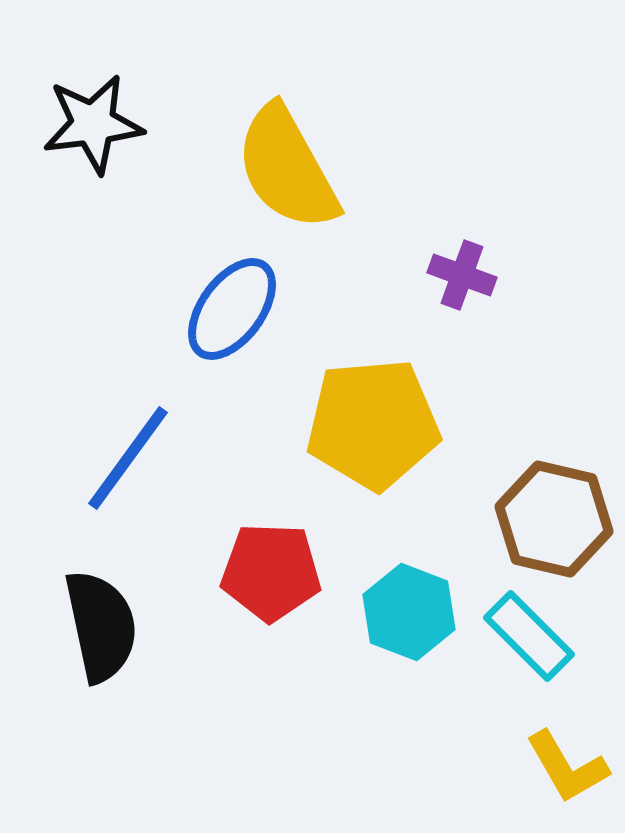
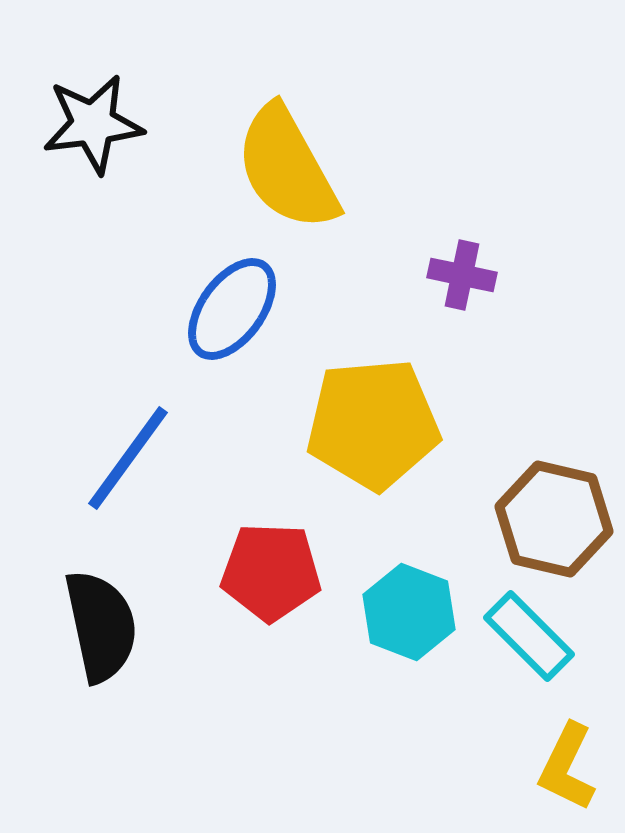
purple cross: rotated 8 degrees counterclockwise
yellow L-shape: rotated 56 degrees clockwise
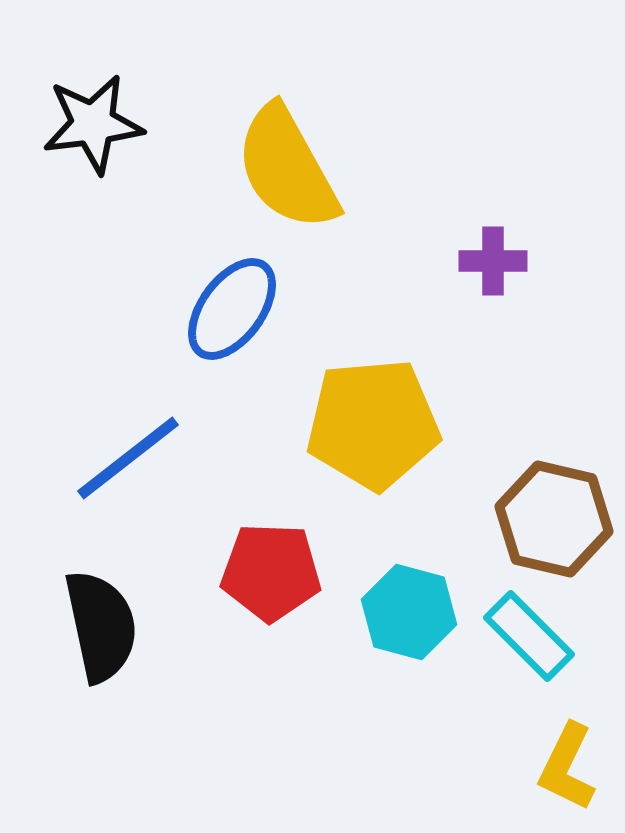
purple cross: moved 31 px right, 14 px up; rotated 12 degrees counterclockwise
blue line: rotated 16 degrees clockwise
cyan hexagon: rotated 6 degrees counterclockwise
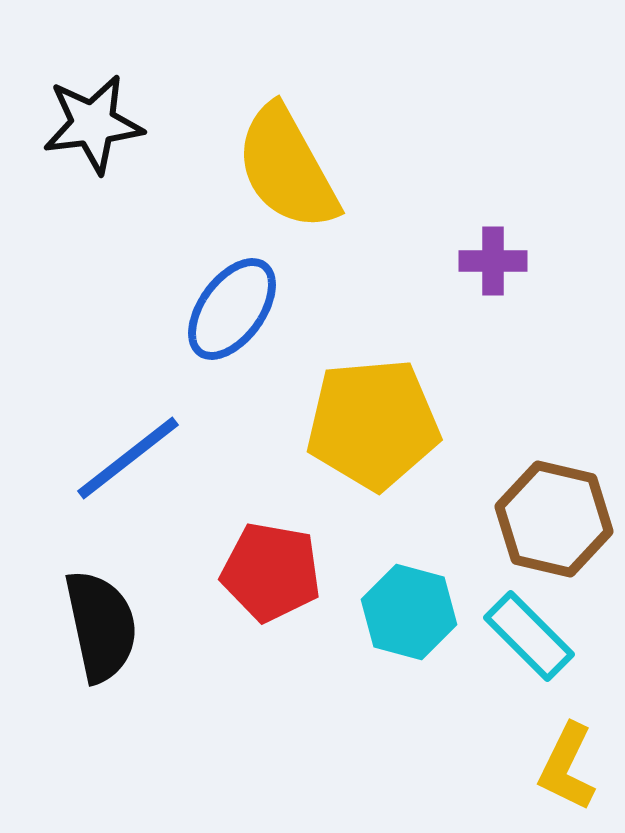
red pentagon: rotated 8 degrees clockwise
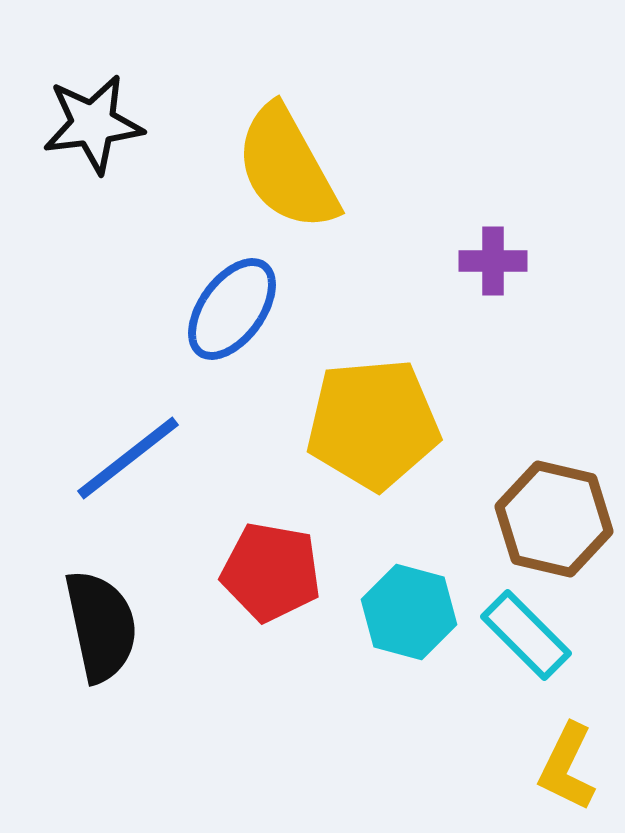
cyan rectangle: moved 3 px left, 1 px up
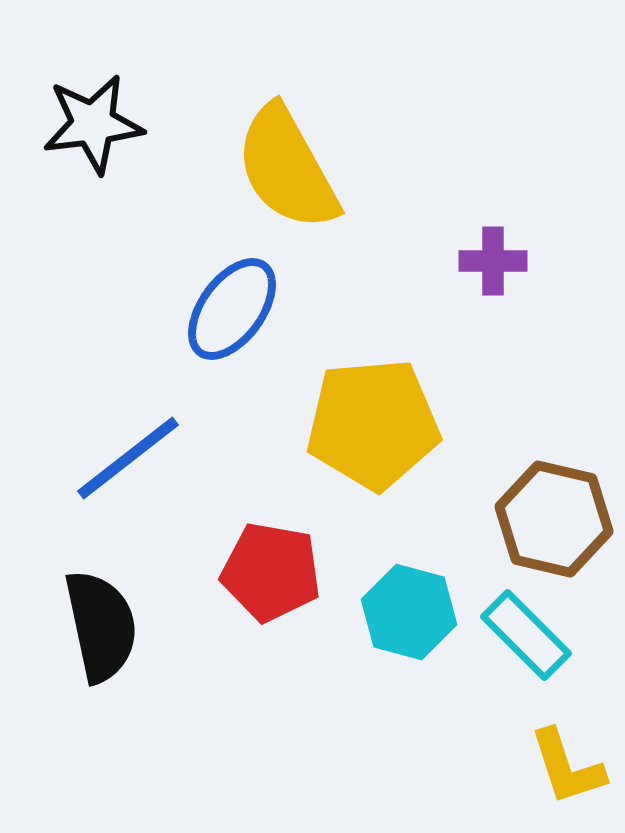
yellow L-shape: rotated 44 degrees counterclockwise
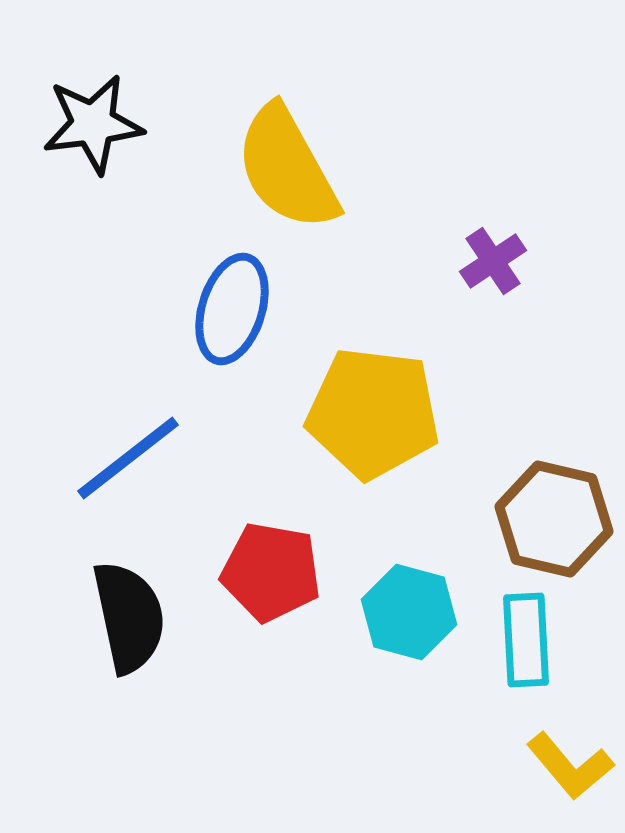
purple cross: rotated 34 degrees counterclockwise
blue ellipse: rotated 19 degrees counterclockwise
yellow pentagon: moved 11 px up; rotated 12 degrees clockwise
black semicircle: moved 28 px right, 9 px up
cyan rectangle: moved 5 px down; rotated 42 degrees clockwise
yellow L-shape: moved 3 px right, 1 px up; rotated 22 degrees counterclockwise
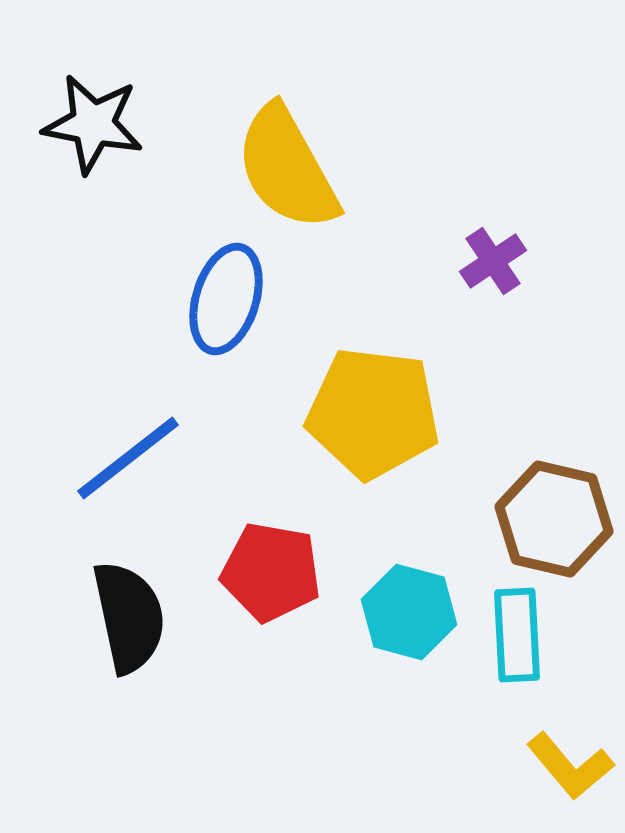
black star: rotated 18 degrees clockwise
blue ellipse: moved 6 px left, 10 px up
cyan rectangle: moved 9 px left, 5 px up
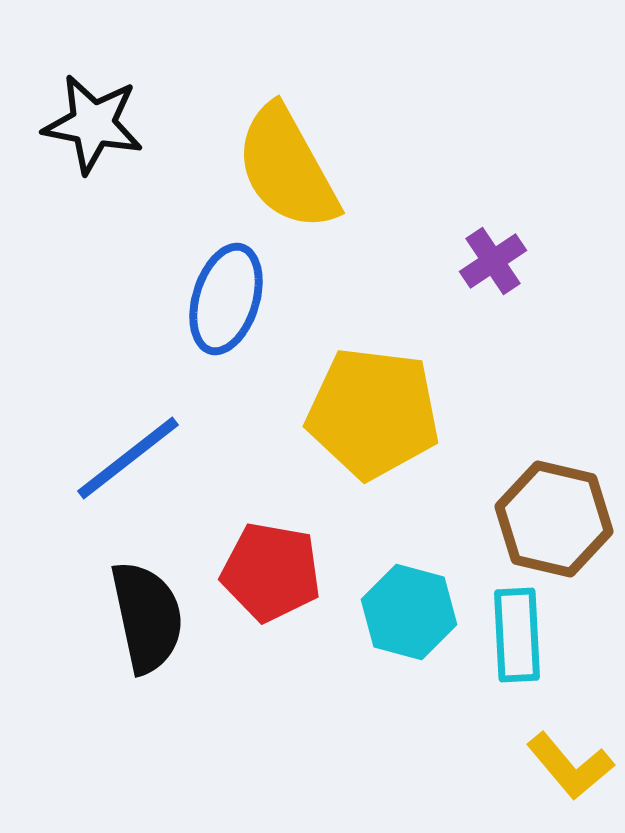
black semicircle: moved 18 px right
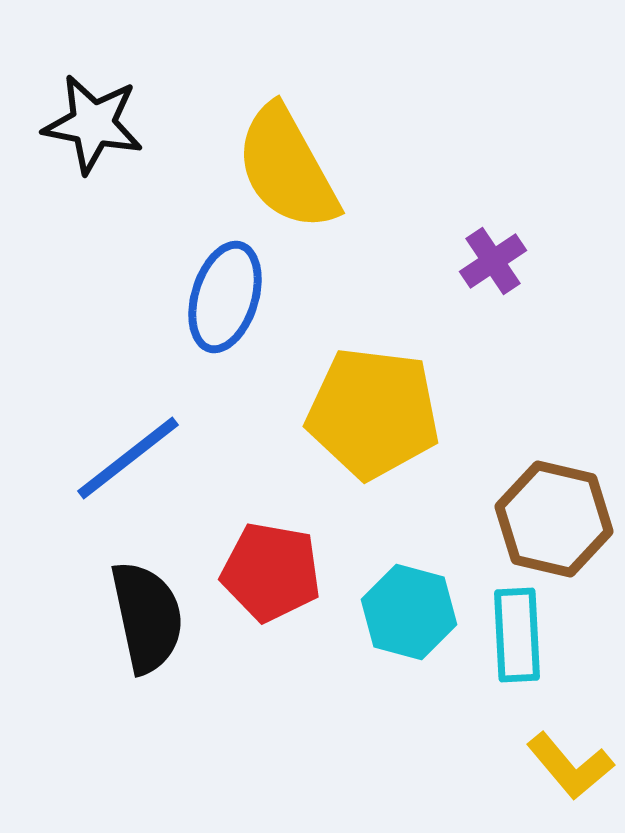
blue ellipse: moved 1 px left, 2 px up
